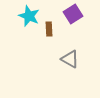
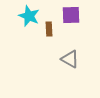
purple square: moved 2 px left, 1 px down; rotated 30 degrees clockwise
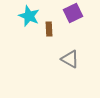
purple square: moved 2 px right, 2 px up; rotated 24 degrees counterclockwise
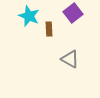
purple square: rotated 12 degrees counterclockwise
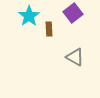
cyan star: rotated 15 degrees clockwise
gray triangle: moved 5 px right, 2 px up
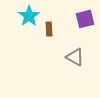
purple square: moved 12 px right, 6 px down; rotated 24 degrees clockwise
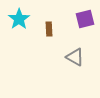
cyan star: moved 10 px left, 3 px down
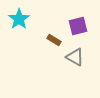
purple square: moved 7 px left, 7 px down
brown rectangle: moved 5 px right, 11 px down; rotated 56 degrees counterclockwise
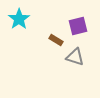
brown rectangle: moved 2 px right
gray triangle: rotated 12 degrees counterclockwise
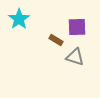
purple square: moved 1 px left, 1 px down; rotated 12 degrees clockwise
